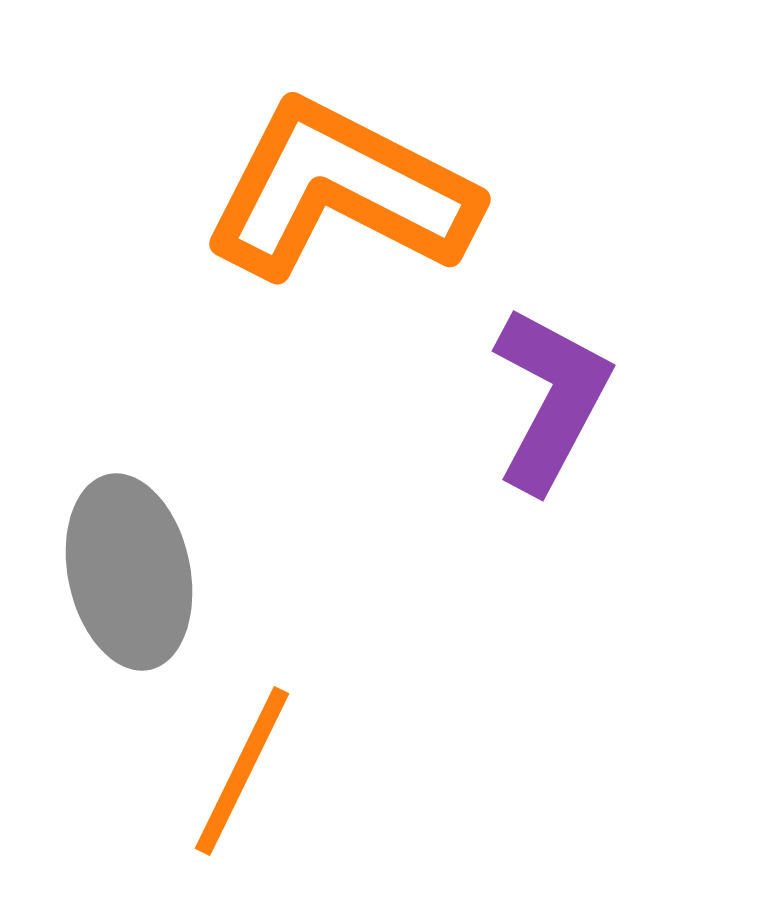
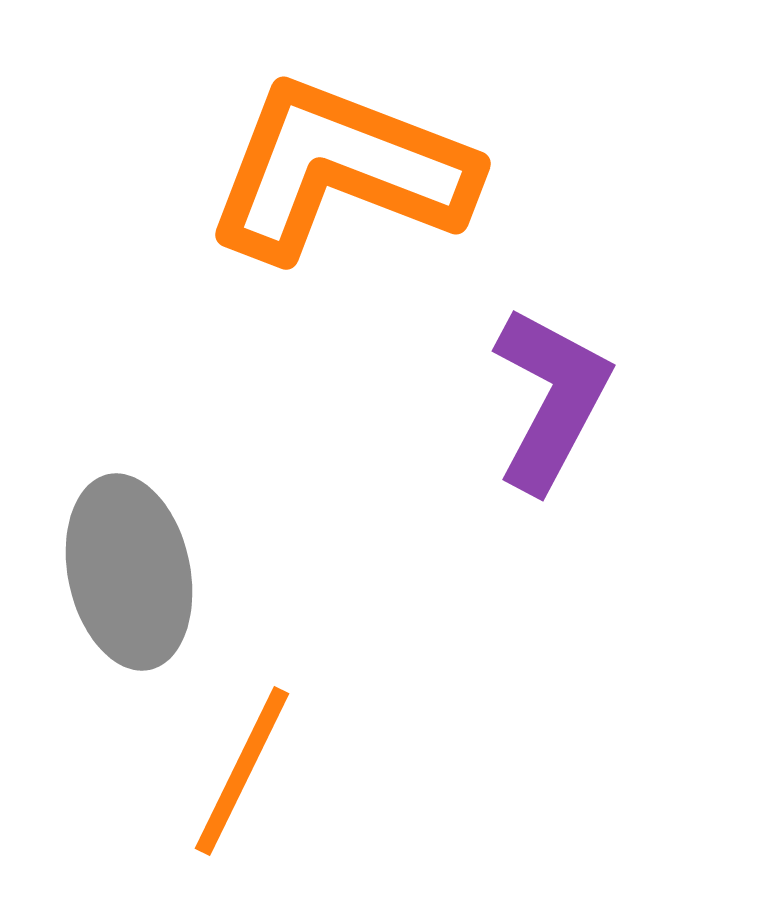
orange L-shape: moved 21 px up; rotated 6 degrees counterclockwise
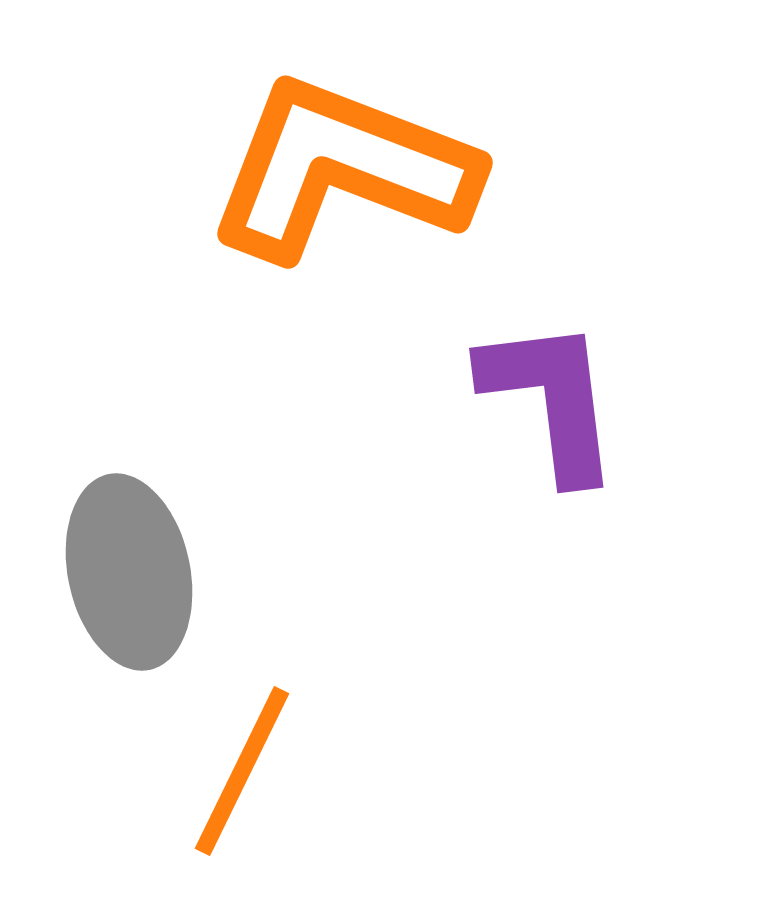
orange L-shape: moved 2 px right, 1 px up
purple L-shape: rotated 35 degrees counterclockwise
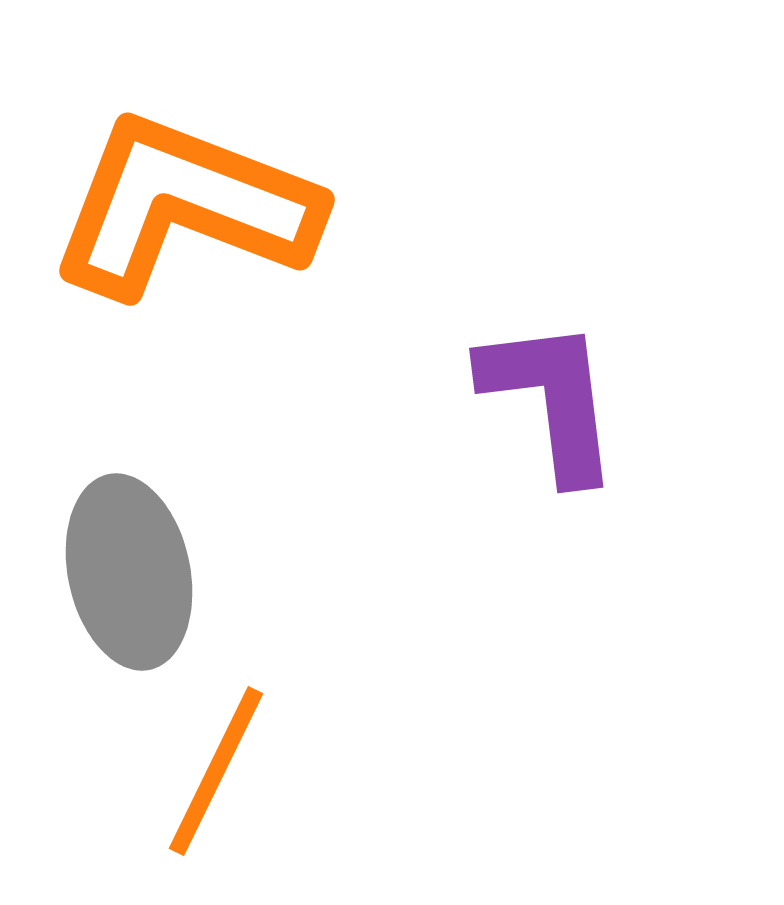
orange L-shape: moved 158 px left, 37 px down
orange line: moved 26 px left
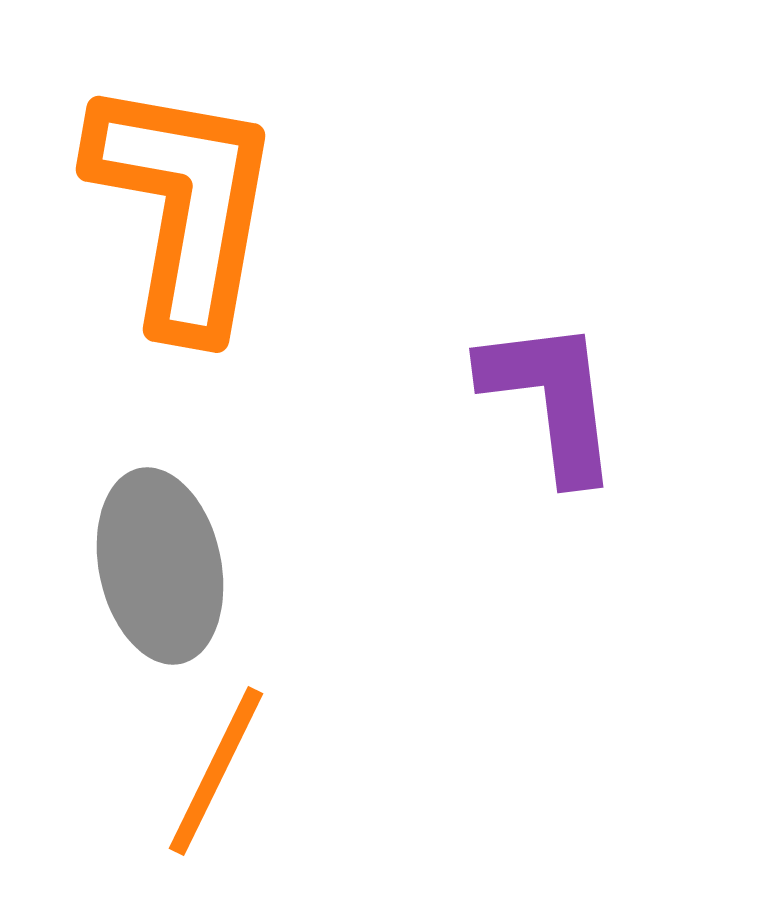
orange L-shape: rotated 79 degrees clockwise
gray ellipse: moved 31 px right, 6 px up
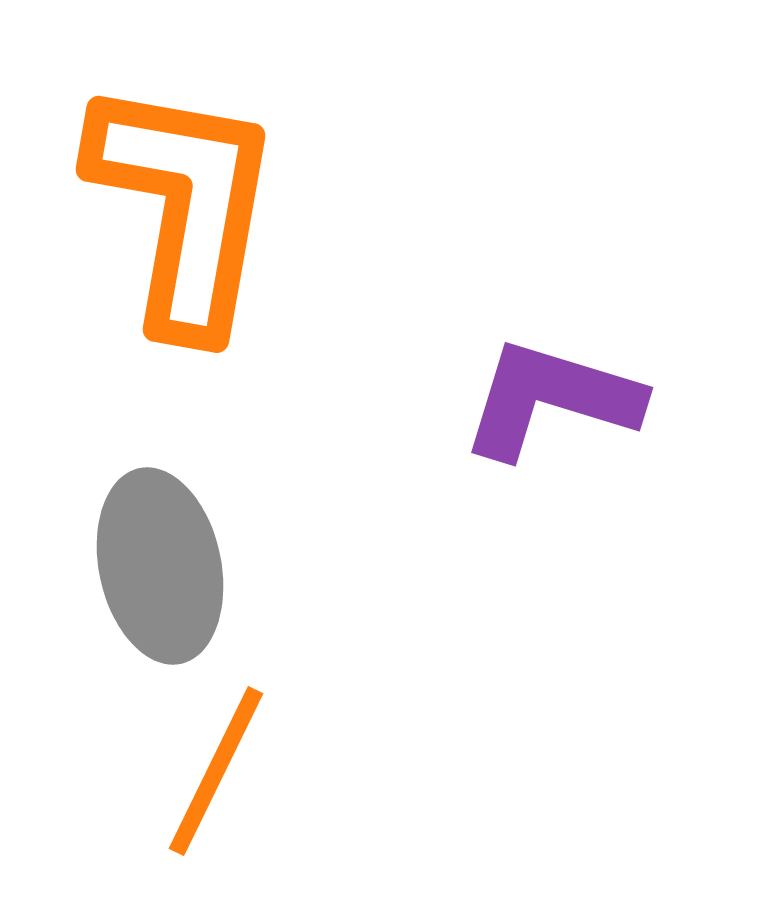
purple L-shape: rotated 66 degrees counterclockwise
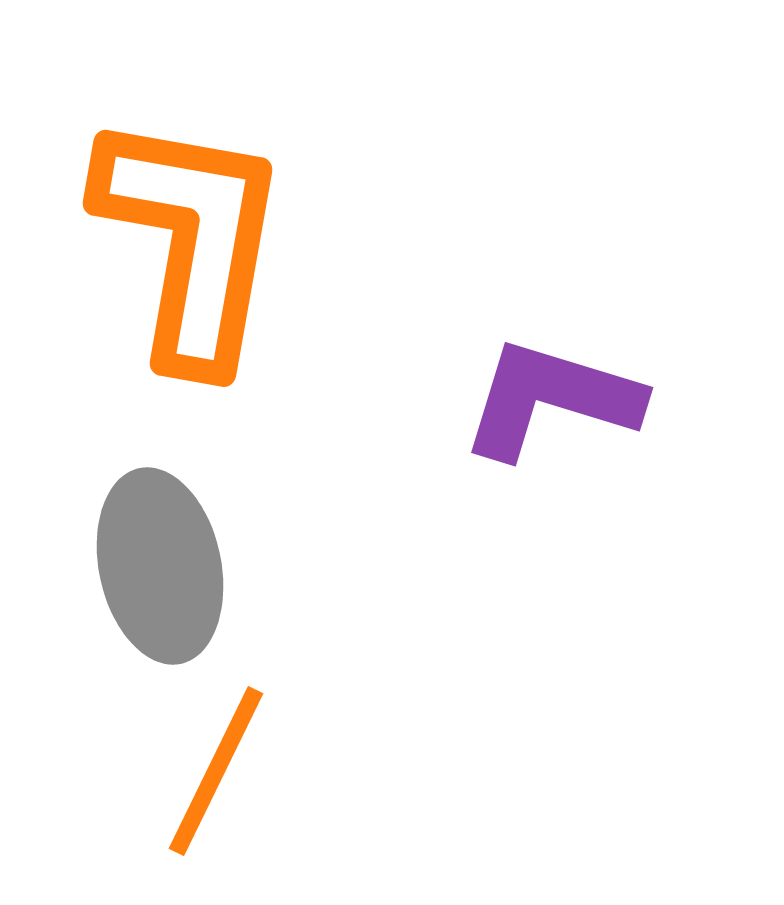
orange L-shape: moved 7 px right, 34 px down
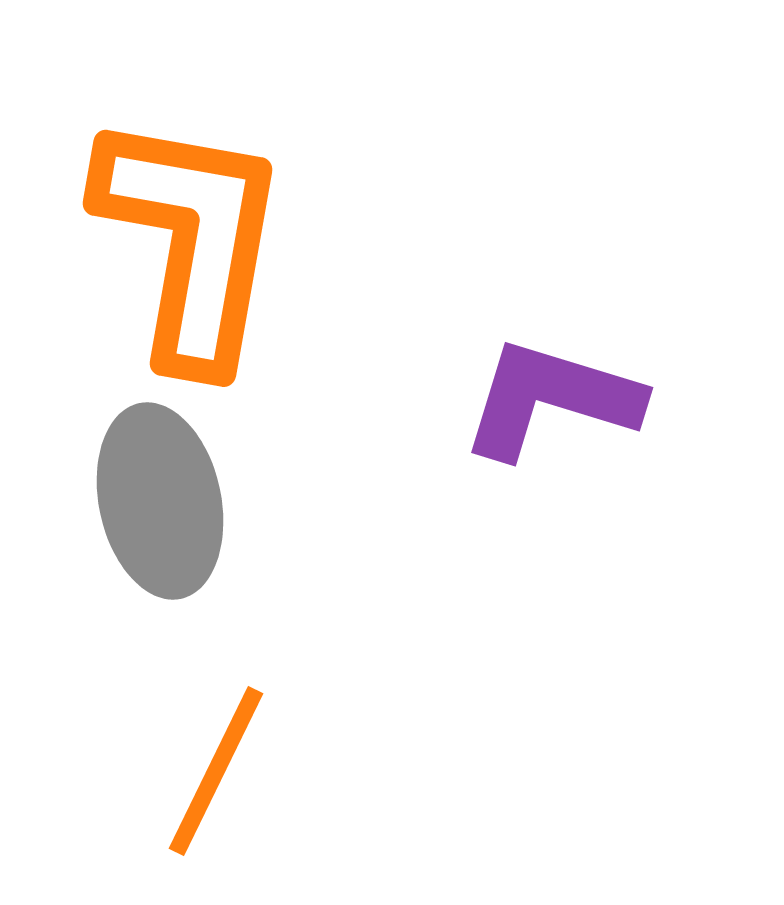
gray ellipse: moved 65 px up
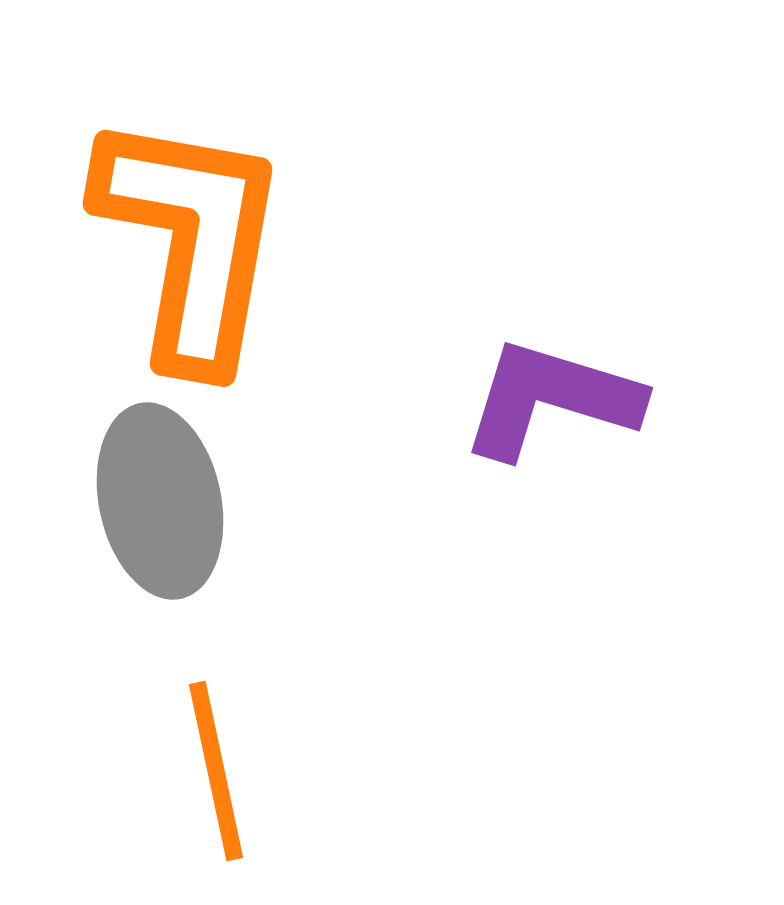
orange line: rotated 38 degrees counterclockwise
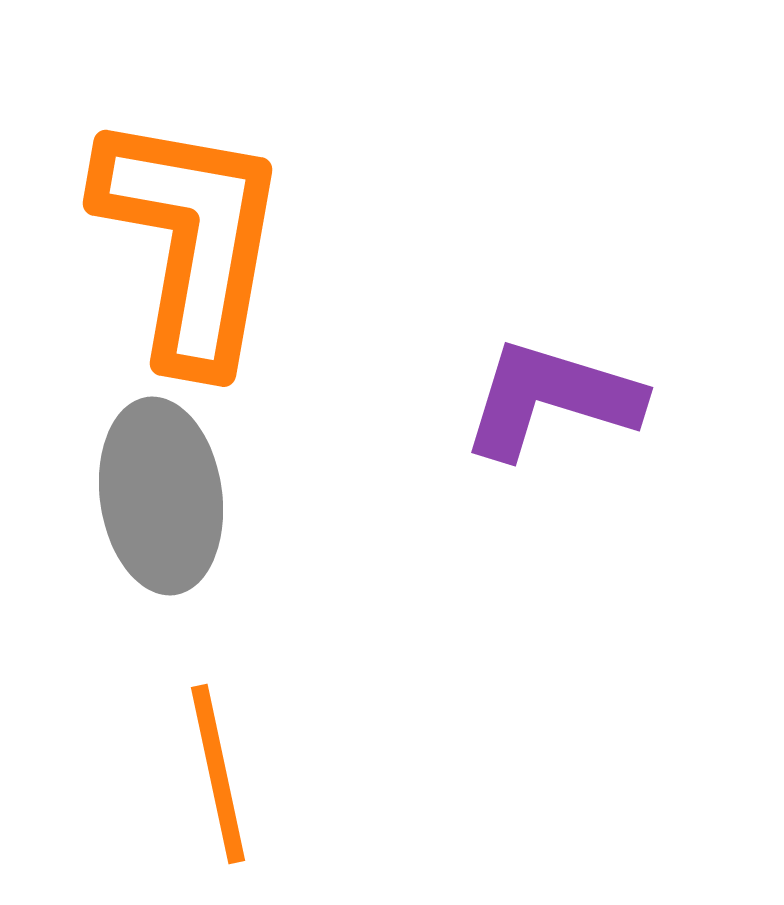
gray ellipse: moved 1 px right, 5 px up; rotated 4 degrees clockwise
orange line: moved 2 px right, 3 px down
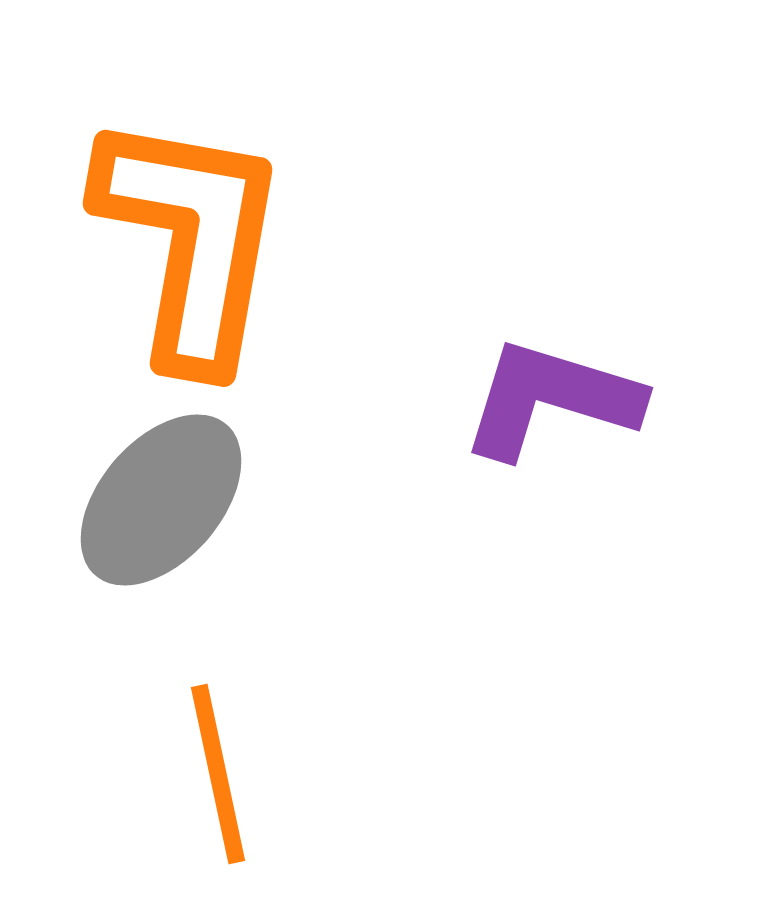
gray ellipse: moved 4 px down; rotated 49 degrees clockwise
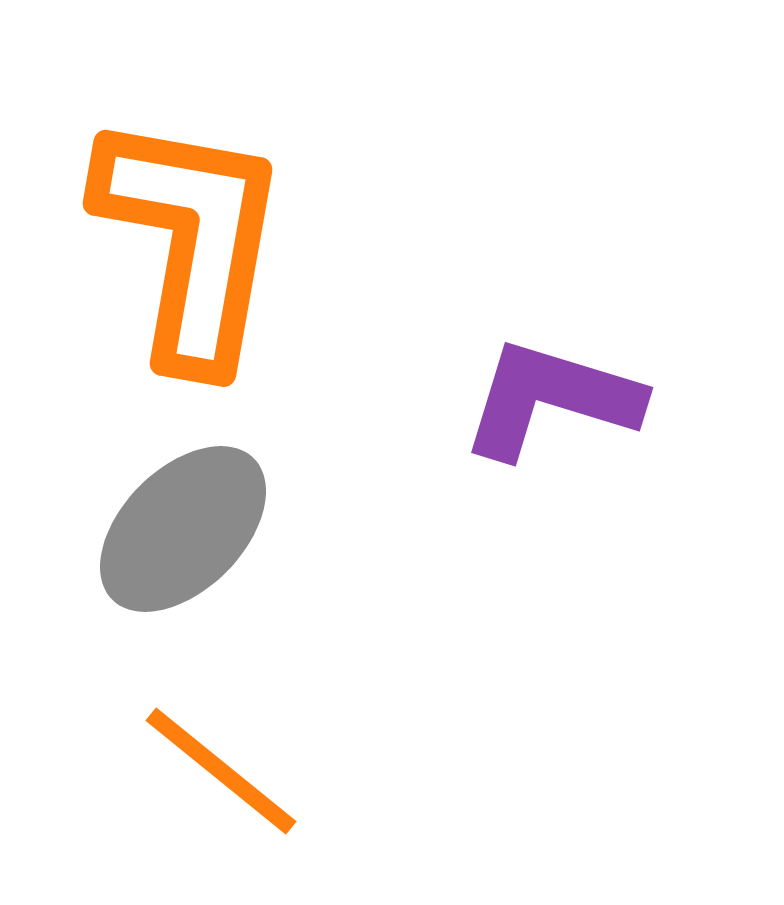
gray ellipse: moved 22 px right, 29 px down; rotated 4 degrees clockwise
orange line: moved 3 px right, 3 px up; rotated 39 degrees counterclockwise
